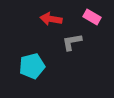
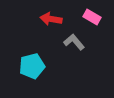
gray L-shape: moved 2 px right; rotated 60 degrees clockwise
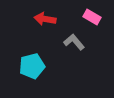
red arrow: moved 6 px left
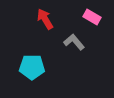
red arrow: rotated 50 degrees clockwise
cyan pentagon: moved 1 px down; rotated 15 degrees clockwise
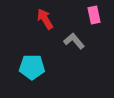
pink rectangle: moved 2 px right, 2 px up; rotated 48 degrees clockwise
gray L-shape: moved 1 px up
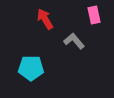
cyan pentagon: moved 1 px left, 1 px down
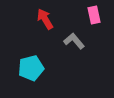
cyan pentagon: rotated 15 degrees counterclockwise
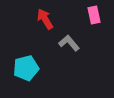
gray L-shape: moved 5 px left, 2 px down
cyan pentagon: moved 5 px left
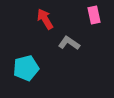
gray L-shape: rotated 15 degrees counterclockwise
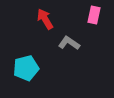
pink rectangle: rotated 24 degrees clockwise
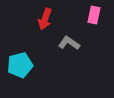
red arrow: rotated 130 degrees counterclockwise
cyan pentagon: moved 6 px left, 3 px up
